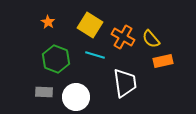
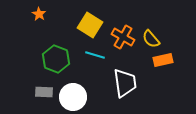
orange star: moved 9 px left, 8 px up
orange rectangle: moved 1 px up
white circle: moved 3 px left
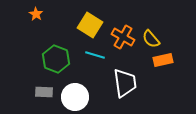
orange star: moved 3 px left
white circle: moved 2 px right
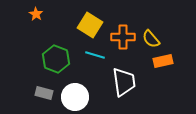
orange cross: rotated 30 degrees counterclockwise
orange rectangle: moved 1 px down
white trapezoid: moved 1 px left, 1 px up
gray rectangle: moved 1 px down; rotated 12 degrees clockwise
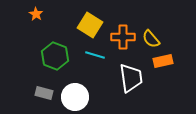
green hexagon: moved 1 px left, 3 px up
white trapezoid: moved 7 px right, 4 px up
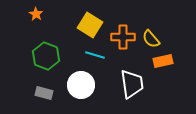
green hexagon: moved 9 px left
white trapezoid: moved 1 px right, 6 px down
white circle: moved 6 px right, 12 px up
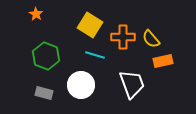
white trapezoid: rotated 12 degrees counterclockwise
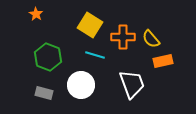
green hexagon: moved 2 px right, 1 px down
